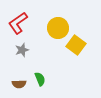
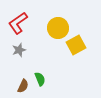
yellow square: rotated 24 degrees clockwise
gray star: moved 3 px left
brown semicircle: moved 4 px right, 2 px down; rotated 64 degrees counterclockwise
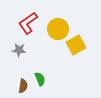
red L-shape: moved 10 px right
yellow circle: moved 1 px down
gray star: rotated 24 degrees clockwise
brown semicircle: rotated 16 degrees counterclockwise
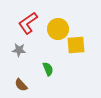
yellow square: rotated 24 degrees clockwise
green semicircle: moved 8 px right, 10 px up
brown semicircle: moved 2 px left, 1 px up; rotated 128 degrees clockwise
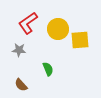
yellow square: moved 4 px right, 5 px up
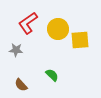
gray star: moved 3 px left
green semicircle: moved 4 px right, 6 px down; rotated 24 degrees counterclockwise
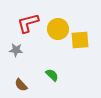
red L-shape: rotated 20 degrees clockwise
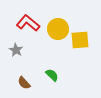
red L-shape: rotated 55 degrees clockwise
gray star: rotated 24 degrees clockwise
brown semicircle: moved 3 px right, 2 px up
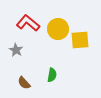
green semicircle: rotated 56 degrees clockwise
